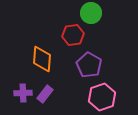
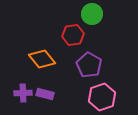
green circle: moved 1 px right, 1 px down
orange diamond: rotated 44 degrees counterclockwise
purple rectangle: rotated 66 degrees clockwise
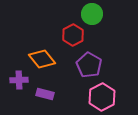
red hexagon: rotated 20 degrees counterclockwise
purple cross: moved 4 px left, 13 px up
pink hexagon: rotated 8 degrees counterclockwise
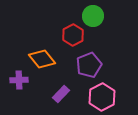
green circle: moved 1 px right, 2 px down
purple pentagon: rotated 20 degrees clockwise
purple rectangle: moved 16 px right; rotated 60 degrees counterclockwise
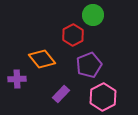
green circle: moved 1 px up
purple cross: moved 2 px left, 1 px up
pink hexagon: moved 1 px right
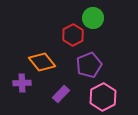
green circle: moved 3 px down
orange diamond: moved 3 px down
purple cross: moved 5 px right, 4 px down
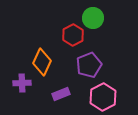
orange diamond: rotated 64 degrees clockwise
purple rectangle: rotated 24 degrees clockwise
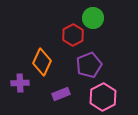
purple cross: moved 2 px left
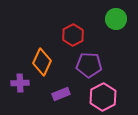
green circle: moved 23 px right, 1 px down
purple pentagon: rotated 25 degrees clockwise
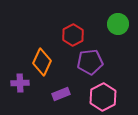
green circle: moved 2 px right, 5 px down
purple pentagon: moved 1 px right, 3 px up; rotated 10 degrees counterclockwise
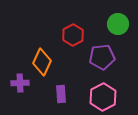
purple pentagon: moved 12 px right, 5 px up
purple rectangle: rotated 72 degrees counterclockwise
